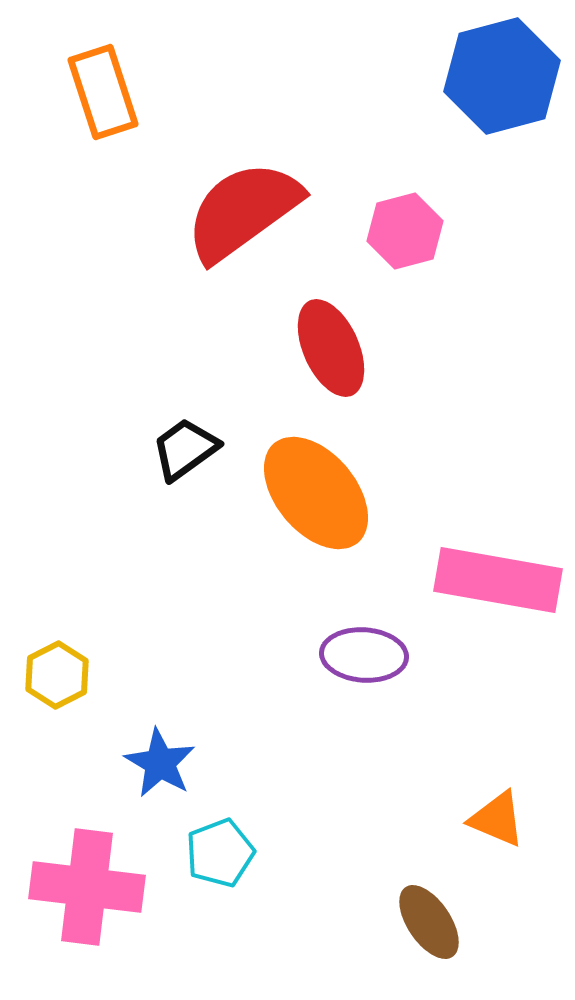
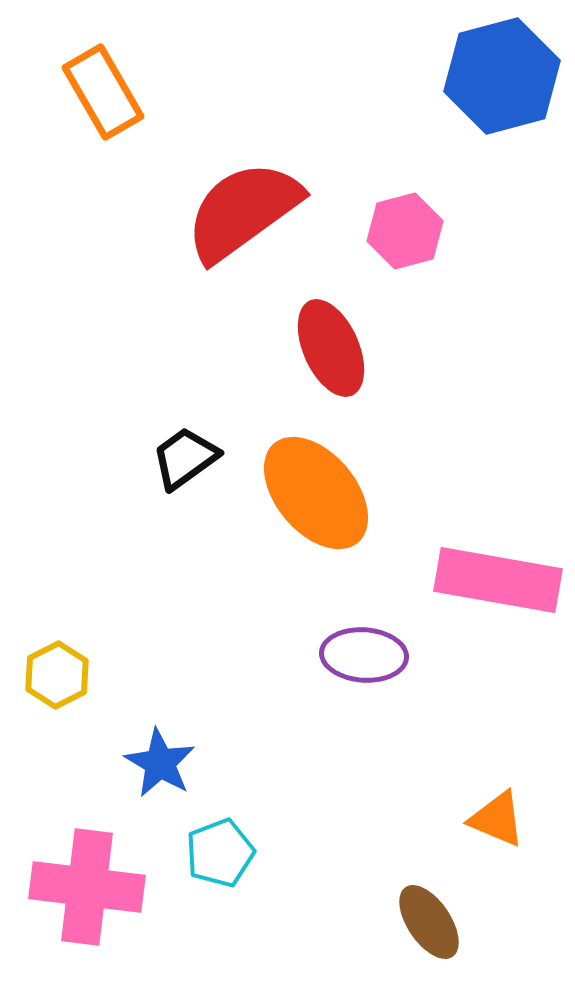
orange rectangle: rotated 12 degrees counterclockwise
black trapezoid: moved 9 px down
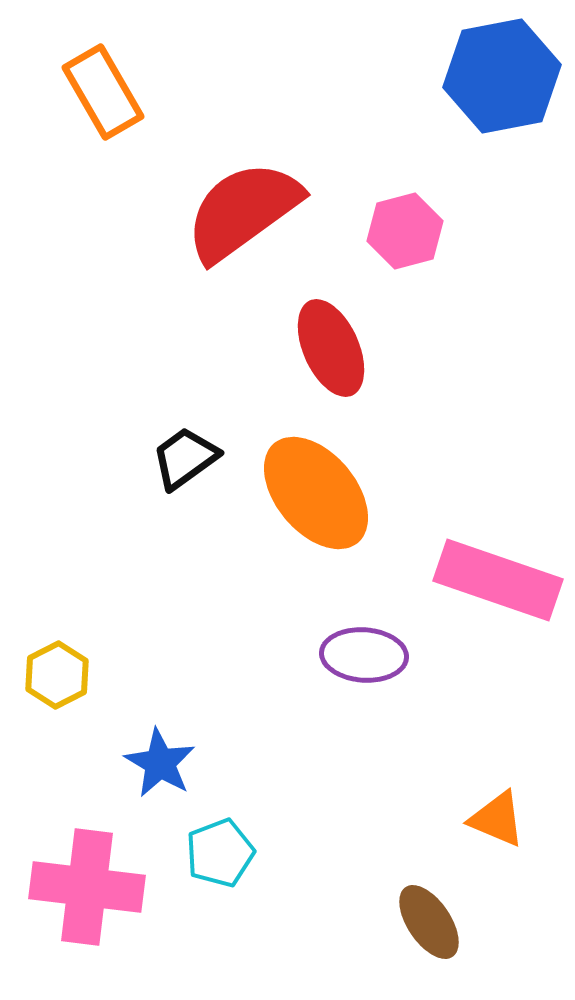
blue hexagon: rotated 4 degrees clockwise
pink rectangle: rotated 9 degrees clockwise
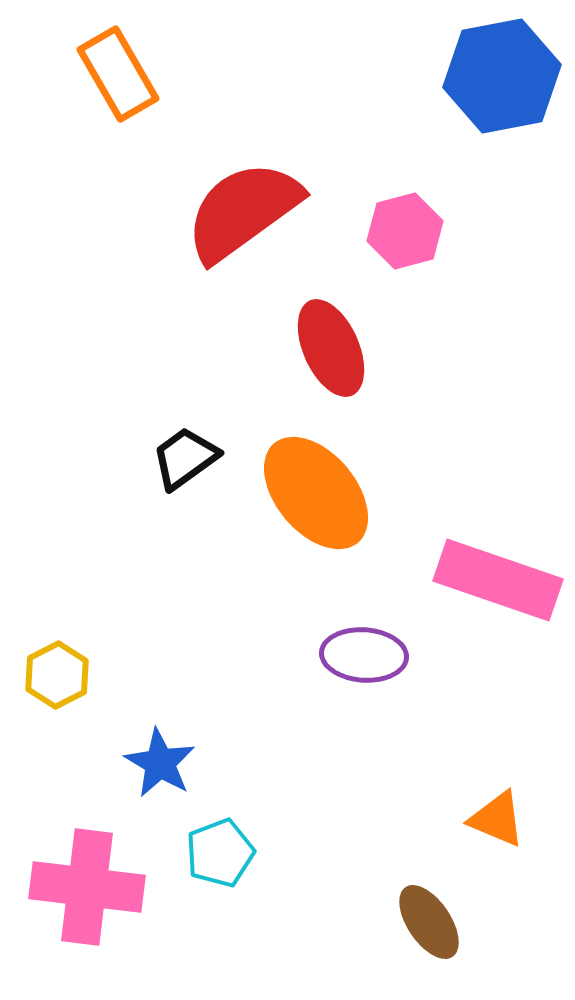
orange rectangle: moved 15 px right, 18 px up
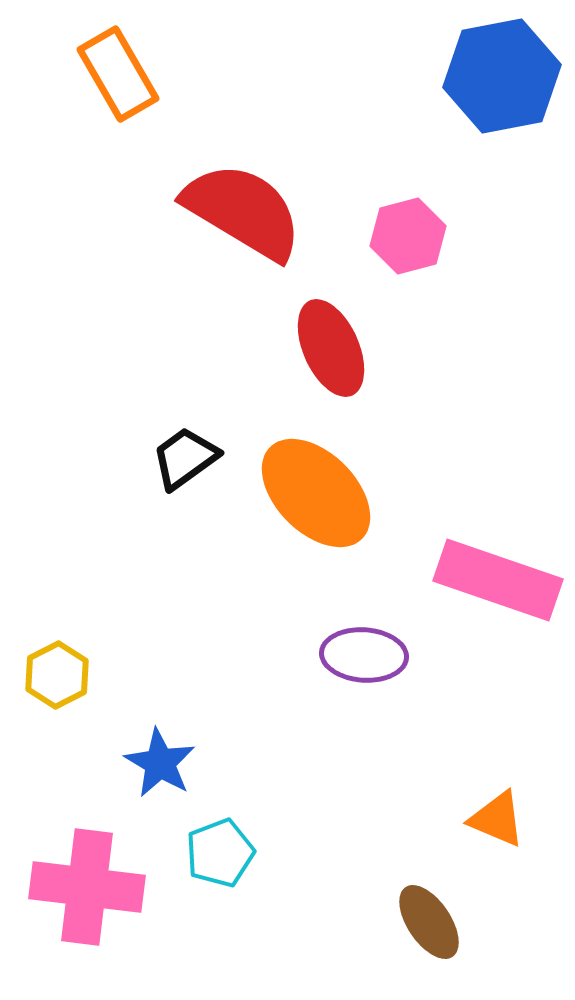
red semicircle: rotated 67 degrees clockwise
pink hexagon: moved 3 px right, 5 px down
orange ellipse: rotated 5 degrees counterclockwise
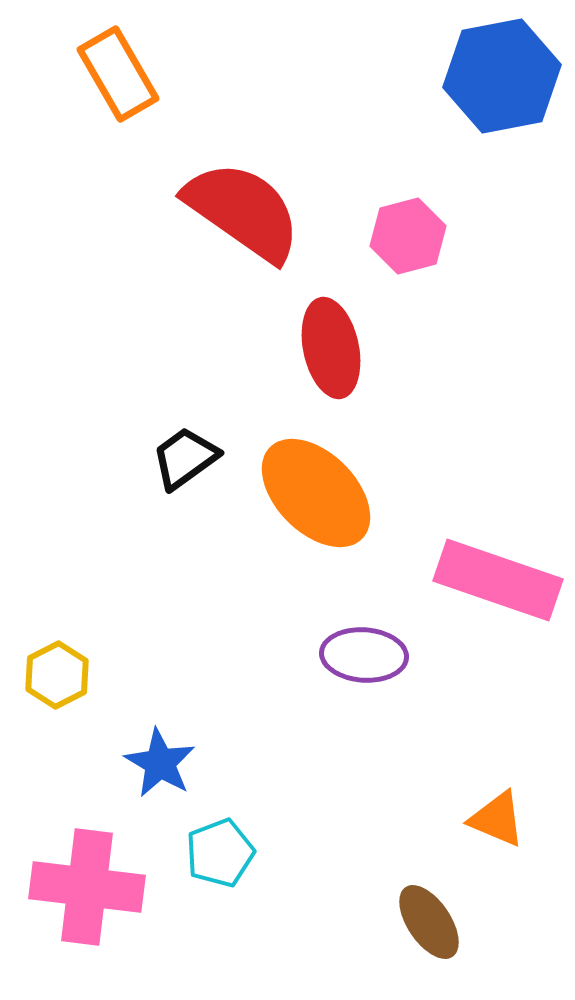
red semicircle: rotated 4 degrees clockwise
red ellipse: rotated 12 degrees clockwise
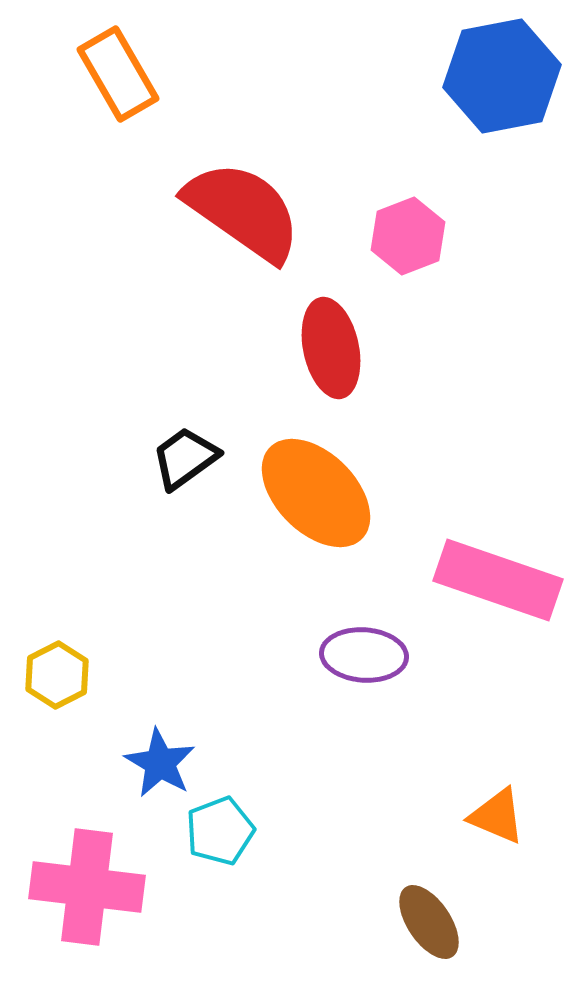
pink hexagon: rotated 6 degrees counterclockwise
orange triangle: moved 3 px up
cyan pentagon: moved 22 px up
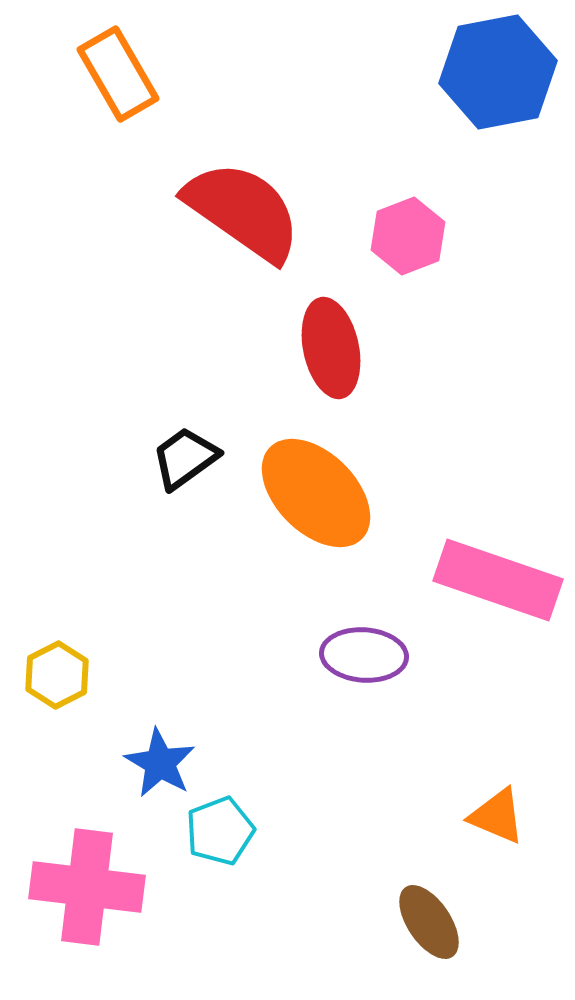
blue hexagon: moved 4 px left, 4 px up
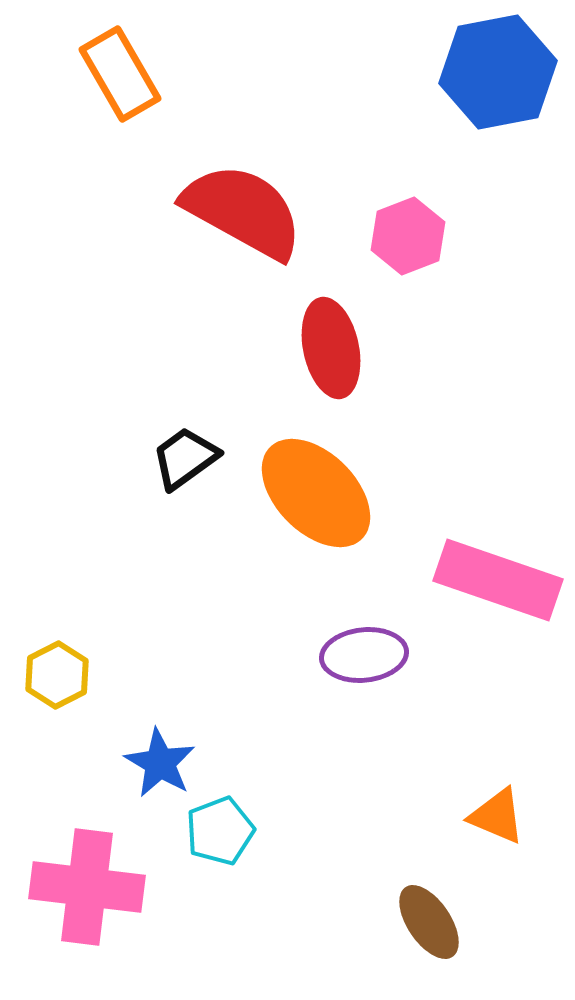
orange rectangle: moved 2 px right
red semicircle: rotated 6 degrees counterclockwise
purple ellipse: rotated 10 degrees counterclockwise
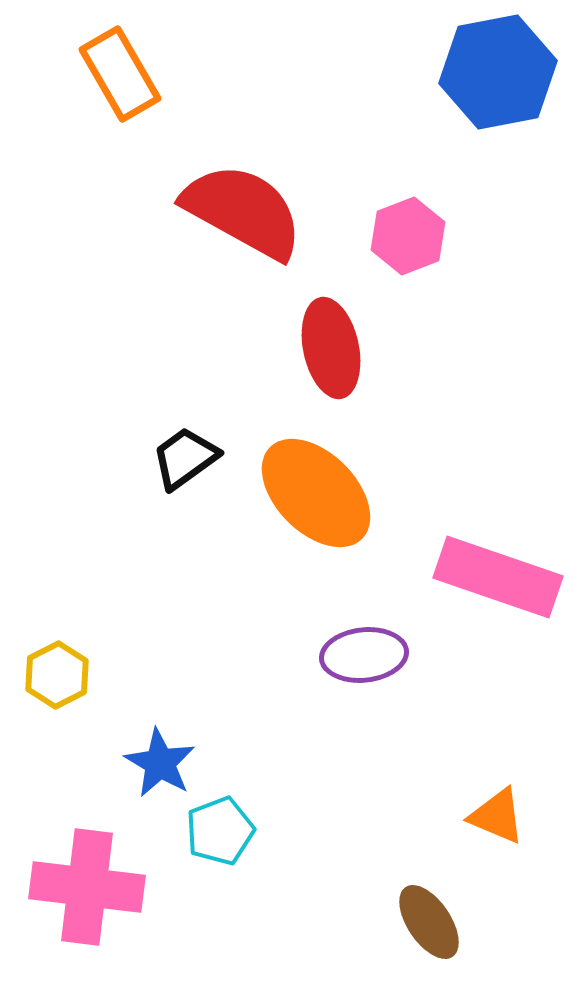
pink rectangle: moved 3 px up
